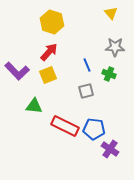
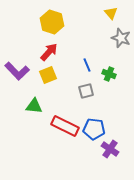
gray star: moved 6 px right, 9 px up; rotated 18 degrees clockwise
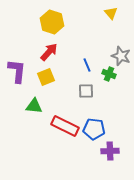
gray star: moved 18 px down
purple L-shape: rotated 130 degrees counterclockwise
yellow square: moved 2 px left, 2 px down
gray square: rotated 14 degrees clockwise
purple cross: moved 2 px down; rotated 36 degrees counterclockwise
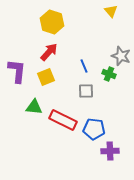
yellow triangle: moved 2 px up
blue line: moved 3 px left, 1 px down
green triangle: moved 1 px down
red rectangle: moved 2 px left, 6 px up
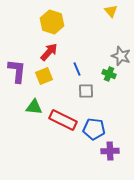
blue line: moved 7 px left, 3 px down
yellow square: moved 2 px left, 1 px up
